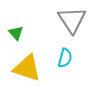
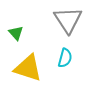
gray triangle: moved 4 px left
yellow triangle: moved 1 px right
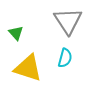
gray triangle: moved 1 px down
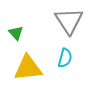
gray triangle: moved 1 px right
yellow triangle: rotated 24 degrees counterclockwise
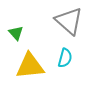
gray triangle: rotated 16 degrees counterclockwise
yellow triangle: moved 2 px right, 2 px up
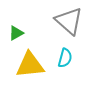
green triangle: rotated 42 degrees clockwise
yellow triangle: moved 1 px up
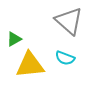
green triangle: moved 2 px left, 6 px down
cyan semicircle: rotated 96 degrees clockwise
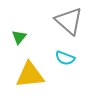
green triangle: moved 5 px right, 2 px up; rotated 21 degrees counterclockwise
yellow triangle: moved 10 px down
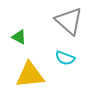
green triangle: rotated 42 degrees counterclockwise
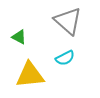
gray triangle: moved 1 px left
cyan semicircle: rotated 48 degrees counterclockwise
